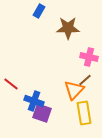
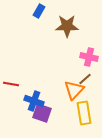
brown star: moved 1 px left, 2 px up
brown line: moved 1 px up
red line: rotated 28 degrees counterclockwise
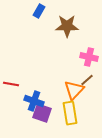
brown line: moved 2 px right, 1 px down
yellow rectangle: moved 14 px left
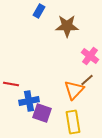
pink cross: moved 1 px right, 1 px up; rotated 24 degrees clockwise
blue cross: moved 5 px left; rotated 30 degrees counterclockwise
yellow rectangle: moved 3 px right, 9 px down
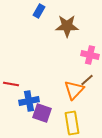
pink cross: moved 1 px up; rotated 24 degrees counterclockwise
yellow rectangle: moved 1 px left, 1 px down
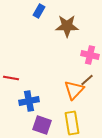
red line: moved 6 px up
purple square: moved 12 px down
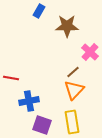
pink cross: moved 3 px up; rotated 30 degrees clockwise
brown line: moved 14 px left, 8 px up
yellow rectangle: moved 1 px up
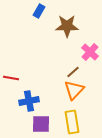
purple square: moved 1 px left, 1 px up; rotated 18 degrees counterclockwise
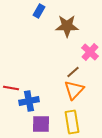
red line: moved 10 px down
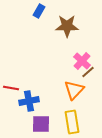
pink cross: moved 8 px left, 9 px down
brown line: moved 15 px right
